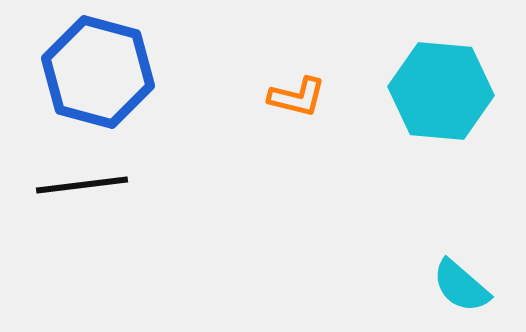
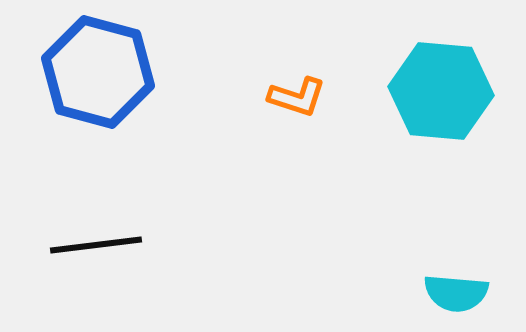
orange L-shape: rotated 4 degrees clockwise
black line: moved 14 px right, 60 px down
cyan semicircle: moved 5 px left, 7 px down; rotated 36 degrees counterclockwise
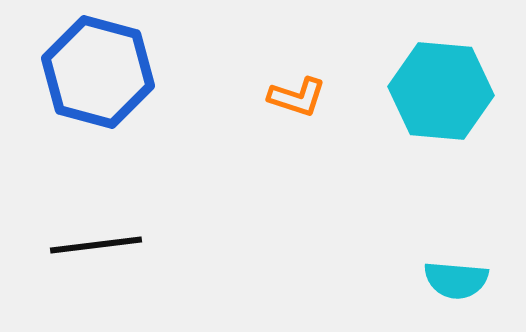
cyan semicircle: moved 13 px up
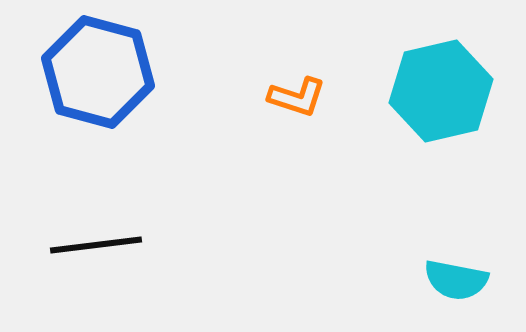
cyan hexagon: rotated 18 degrees counterclockwise
cyan semicircle: rotated 6 degrees clockwise
